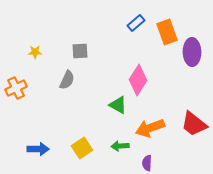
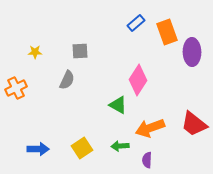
purple semicircle: moved 3 px up
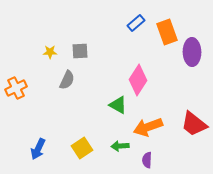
yellow star: moved 15 px right
orange arrow: moved 2 px left, 1 px up
blue arrow: rotated 115 degrees clockwise
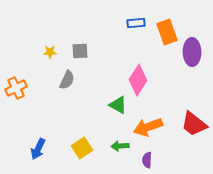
blue rectangle: rotated 36 degrees clockwise
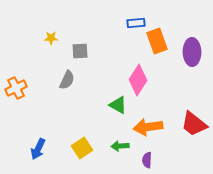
orange rectangle: moved 10 px left, 9 px down
yellow star: moved 1 px right, 14 px up
orange arrow: rotated 12 degrees clockwise
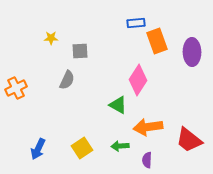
red trapezoid: moved 5 px left, 16 px down
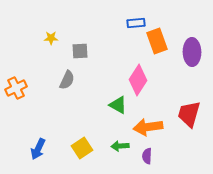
red trapezoid: moved 26 px up; rotated 68 degrees clockwise
purple semicircle: moved 4 px up
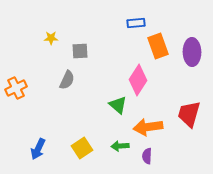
orange rectangle: moved 1 px right, 5 px down
green triangle: rotated 12 degrees clockwise
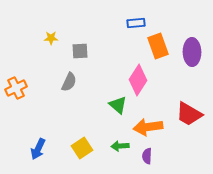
gray semicircle: moved 2 px right, 2 px down
red trapezoid: rotated 76 degrees counterclockwise
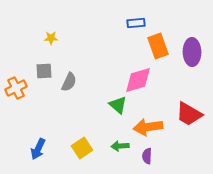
gray square: moved 36 px left, 20 px down
pink diamond: rotated 40 degrees clockwise
